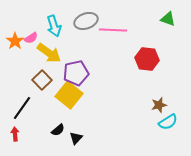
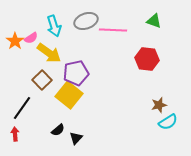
green triangle: moved 14 px left, 2 px down
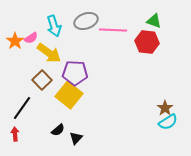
red hexagon: moved 17 px up
purple pentagon: moved 1 px left; rotated 15 degrees clockwise
brown star: moved 6 px right, 3 px down; rotated 21 degrees counterclockwise
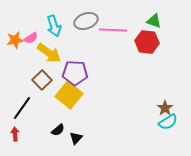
orange star: moved 1 px up; rotated 24 degrees clockwise
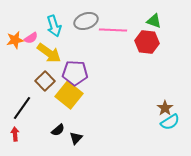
brown square: moved 3 px right, 1 px down
cyan semicircle: moved 2 px right
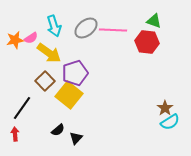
gray ellipse: moved 7 px down; rotated 20 degrees counterclockwise
purple pentagon: rotated 20 degrees counterclockwise
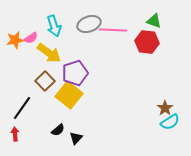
gray ellipse: moved 3 px right, 4 px up; rotated 20 degrees clockwise
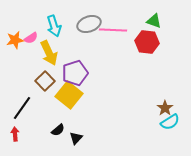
yellow arrow: rotated 30 degrees clockwise
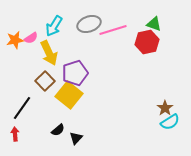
green triangle: moved 3 px down
cyan arrow: rotated 50 degrees clockwise
pink line: rotated 20 degrees counterclockwise
red hexagon: rotated 20 degrees counterclockwise
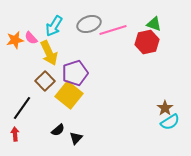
pink semicircle: rotated 80 degrees clockwise
